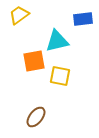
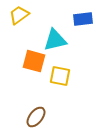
cyan triangle: moved 2 px left, 1 px up
orange square: rotated 25 degrees clockwise
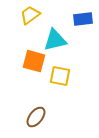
yellow trapezoid: moved 11 px right
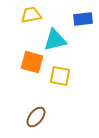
yellow trapezoid: moved 1 px right; rotated 25 degrees clockwise
orange square: moved 2 px left, 1 px down
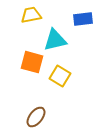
yellow square: rotated 20 degrees clockwise
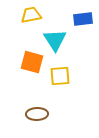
cyan triangle: rotated 50 degrees counterclockwise
yellow square: rotated 35 degrees counterclockwise
brown ellipse: moved 1 px right, 3 px up; rotated 50 degrees clockwise
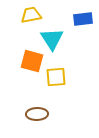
cyan triangle: moved 3 px left, 1 px up
orange square: moved 1 px up
yellow square: moved 4 px left, 1 px down
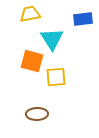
yellow trapezoid: moved 1 px left, 1 px up
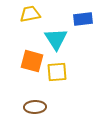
cyan triangle: moved 4 px right
yellow square: moved 1 px right, 5 px up
brown ellipse: moved 2 px left, 7 px up
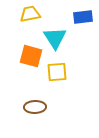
blue rectangle: moved 2 px up
cyan triangle: moved 1 px left, 1 px up
orange square: moved 1 px left, 5 px up
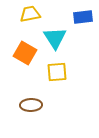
orange square: moved 6 px left, 3 px up; rotated 15 degrees clockwise
brown ellipse: moved 4 px left, 2 px up
